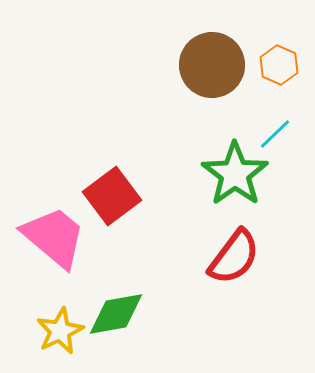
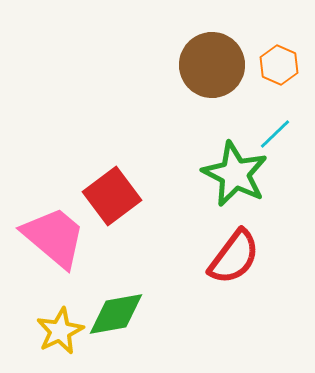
green star: rotated 10 degrees counterclockwise
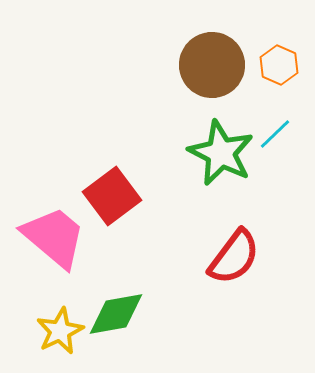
green star: moved 14 px left, 21 px up
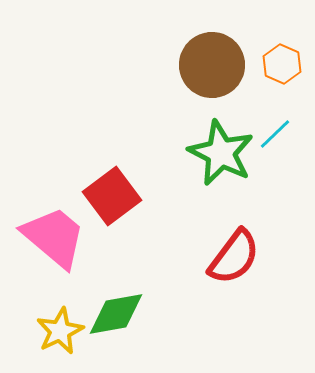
orange hexagon: moved 3 px right, 1 px up
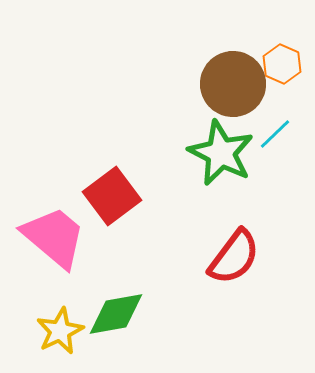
brown circle: moved 21 px right, 19 px down
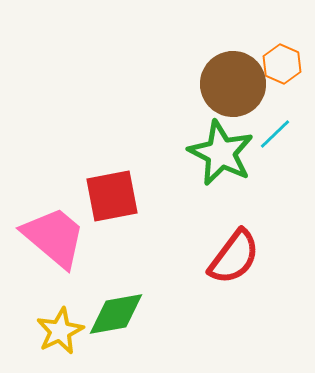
red square: rotated 26 degrees clockwise
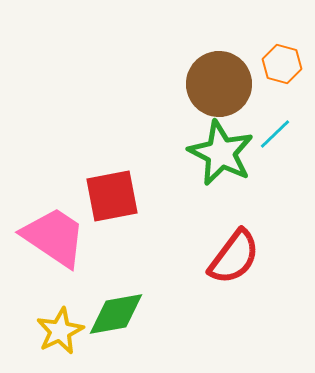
orange hexagon: rotated 9 degrees counterclockwise
brown circle: moved 14 px left
pink trapezoid: rotated 6 degrees counterclockwise
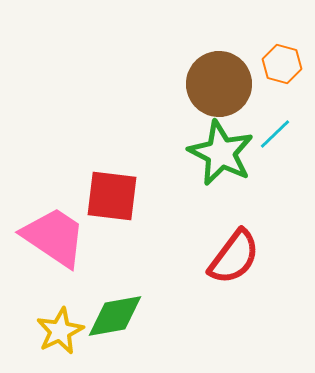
red square: rotated 18 degrees clockwise
green diamond: moved 1 px left, 2 px down
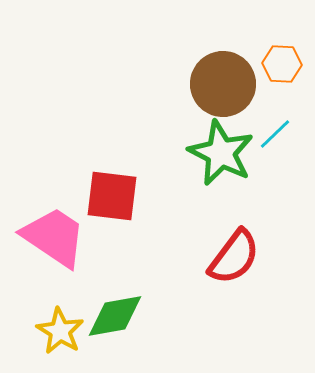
orange hexagon: rotated 12 degrees counterclockwise
brown circle: moved 4 px right
yellow star: rotated 15 degrees counterclockwise
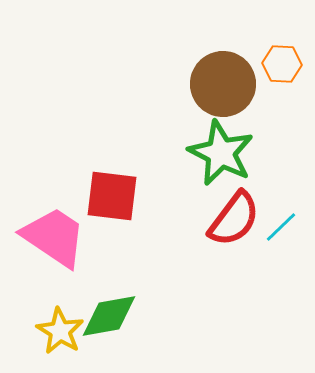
cyan line: moved 6 px right, 93 px down
red semicircle: moved 38 px up
green diamond: moved 6 px left
